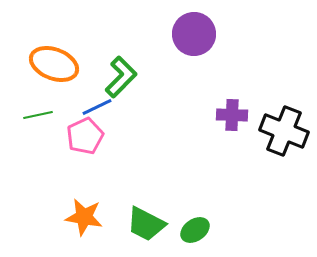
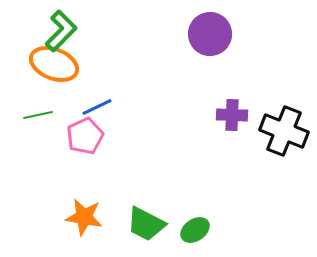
purple circle: moved 16 px right
green L-shape: moved 60 px left, 46 px up
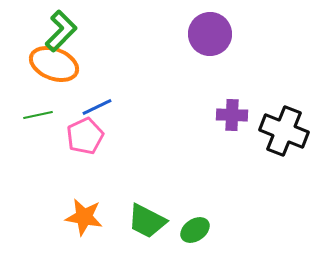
green trapezoid: moved 1 px right, 3 px up
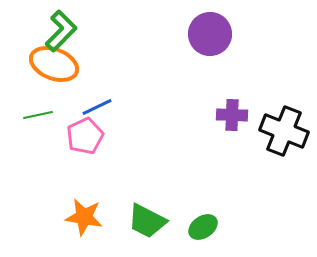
green ellipse: moved 8 px right, 3 px up
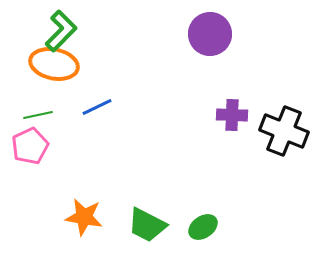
orange ellipse: rotated 9 degrees counterclockwise
pink pentagon: moved 55 px left, 10 px down
green trapezoid: moved 4 px down
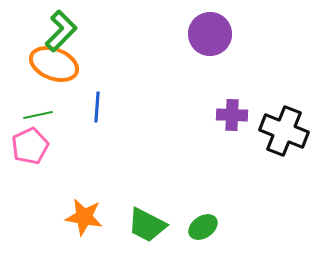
orange ellipse: rotated 9 degrees clockwise
blue line: rotated 60 degrees counterclockwise
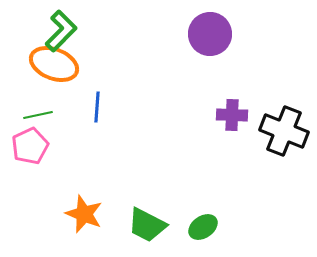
orange star: moved 3 px up; rotated 12 degrees clockwise
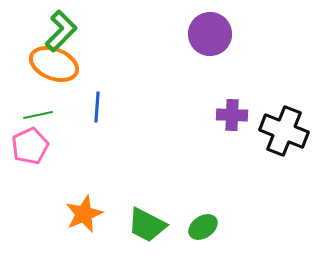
orange star: rotated 27 degrees clockwise
